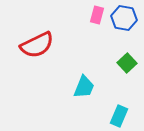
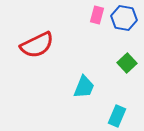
cyan rectangle: moved 2 px left
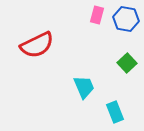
blue hexagon: moved 2 px right, 1 px down
cyan trapezoid: rotated 45 degrees counterclockwise
cyan rectangle: moved 2 px left, 4 px up; rotated 45 degrees counterclockwise
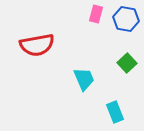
pink rectangle: moved 1 px left, 1 px up
red semicircle: rotated 16 degrees clockwise
cyan trapezoid: moved 8 px up
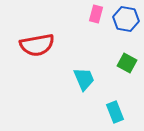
green square: rotated 18 degrees counterclockwise
